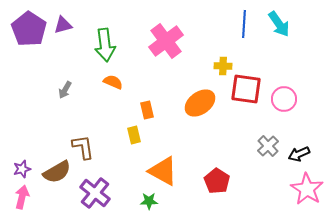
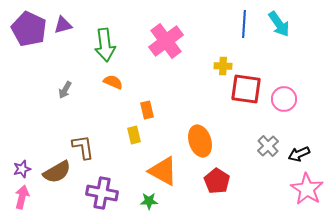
purple pentagon: rotated 8 degrees counterclockwise
orange ellipse: moved 38 px down; rotated 72 degrees counterclockwise
purple cross: moved 7 px right; rotated 28 degrees counterclockwise
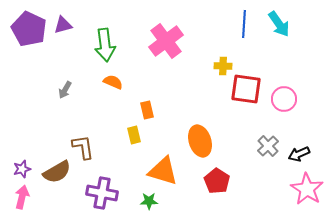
orange triangle: rotated 12 degrees counterclockwise
